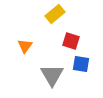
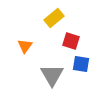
yellow rectangle: moved 1 px left, 4 px down
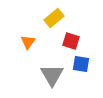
orange triangle: moved 3 px right, 4 px up
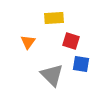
yellow rectangle: rotated 36 degrees clockwise
gray triangle: rotated 15 degrees counterclockwise
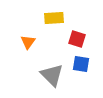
red square: moved 6 px right, 2 px up
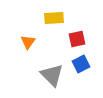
red square: rotated 30 degrees counterclockwise
blue square: rotated 36 degrees counterclockwise
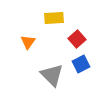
red square: rotated 30 degrees counterclockwise
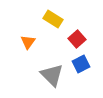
yellow rectangle: moved 1 px left, 1 px down; rotated 36 degrees clockwise
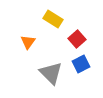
gray triangle: moved 1 px left, 2 px up
